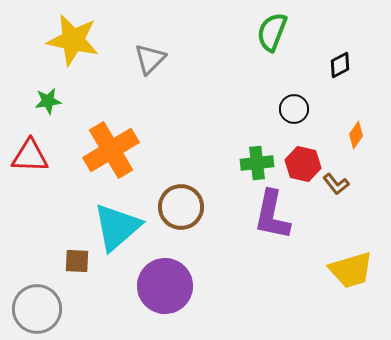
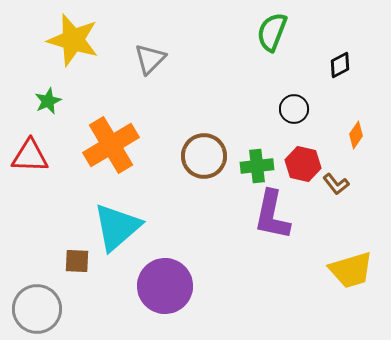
yellow star: rotated 4 degrees clockwise
green star: rotated 16 degrees counterclockwise
orange cross: moved 5 px up
green cross: moved 3 px down
brown circle: moved 23 px right, 51 px up
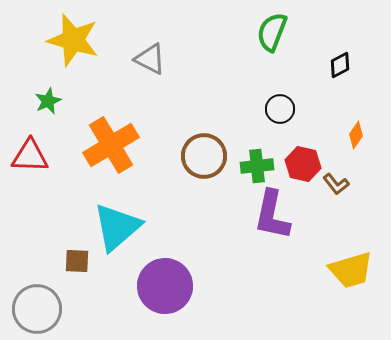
gray triangle: rotated 48 degrees counterclockwise
black circle: moved 14 px left
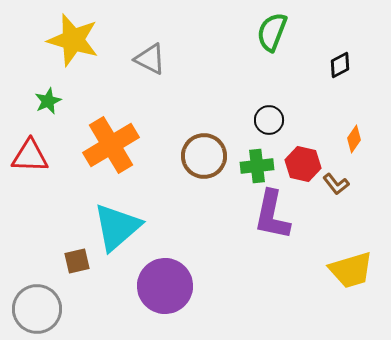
black circle: moved 11 px left, 11 px down
orange diamond: moved 2 px left, 4 px down
brown square: rotated 16 degrees counterclockwise
